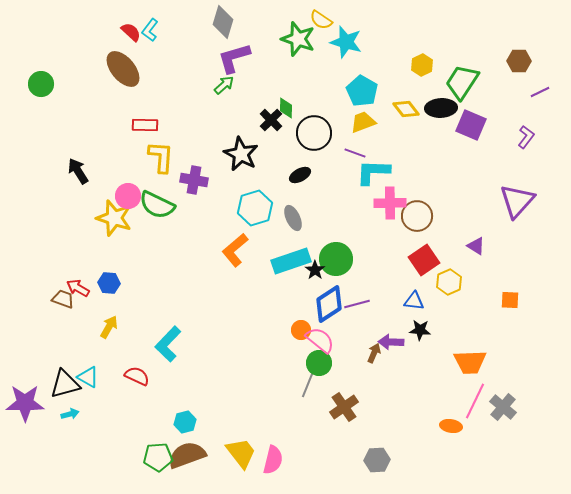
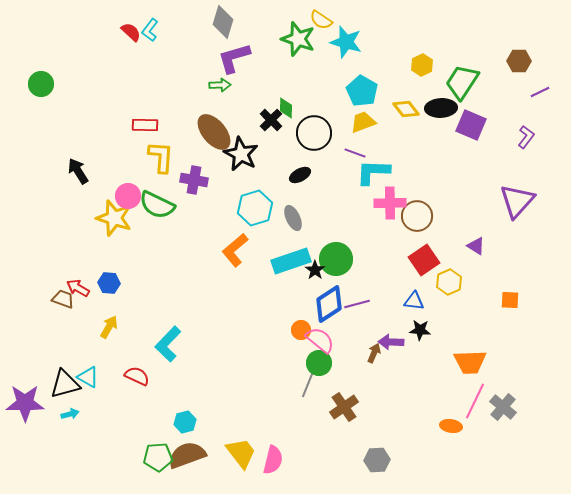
brown ellipse at (123, 69): moved 91 px right, 63 px down
green arrow at (224, 85): moved 4 px left; rotated 40 degrees clockwise
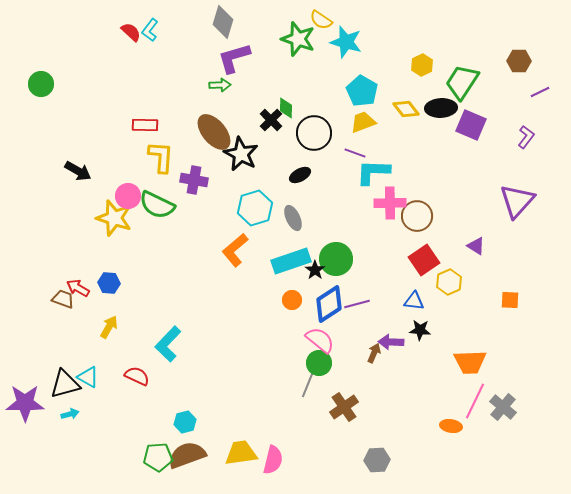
black arrow at (78, 171): rotated 152 degrees clockwise
orange circle at (301, 330): moved 9 px left, 30 px up
yellow trapezoid at (241, 453): rotated 60 degrees counterclockwise
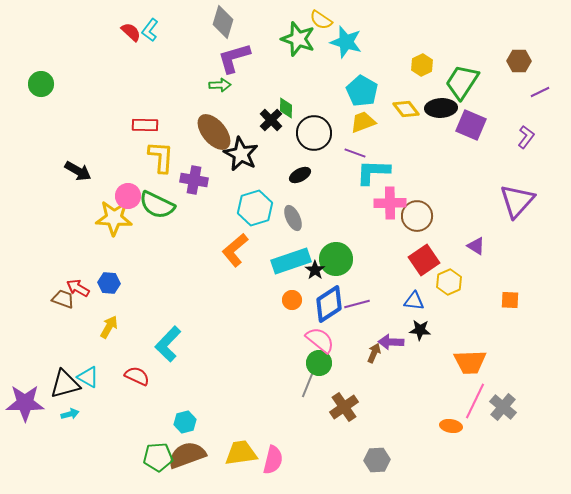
yellow star at (114, 218): rotated 15 degrees counterclockwise
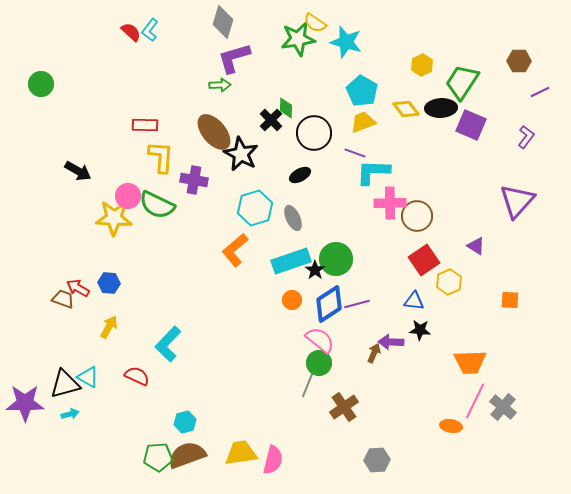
yellow semicircle at (321, 20): moved 6 px left, 3 px down
green star at (298, 39): rotated 28 degrees counterclockwise
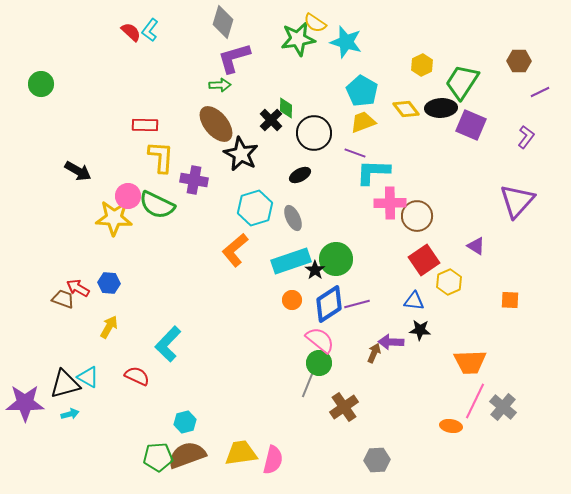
brown ellipse at (214, 132): moved 2 px right, 8 px up
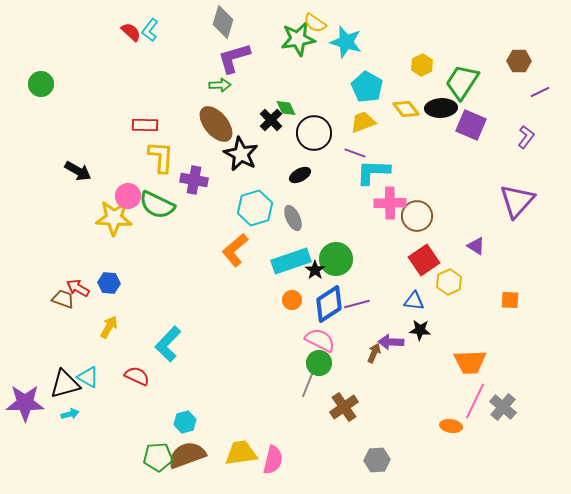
cyan pentagon at (362, 91): moved 5 px right, 4 px up
green diamond at (286, 108): rotated 25 degrees counterclockwise
pink semicircle at (320, 340): rotated 12 degrees counterclockwise
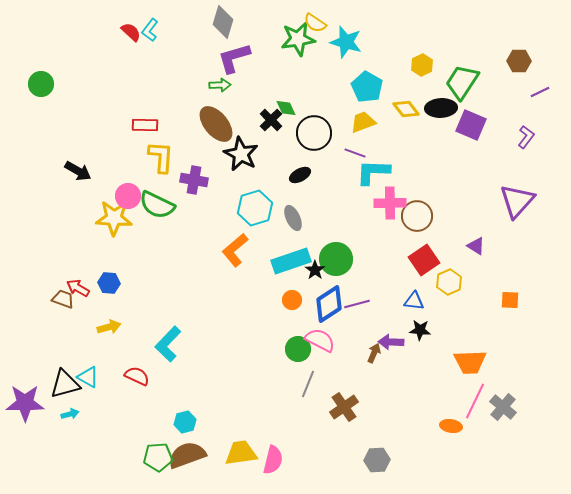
yellow arrow at (109, 327): rotated 45 degrees clockwise
green circle at (319, 363): moved 21 px left, 14 px up
